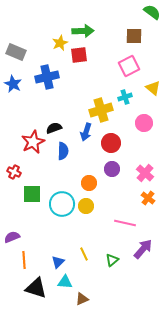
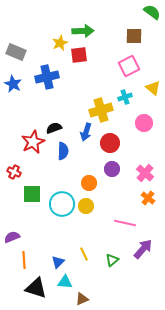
red circle: moved 1 px left
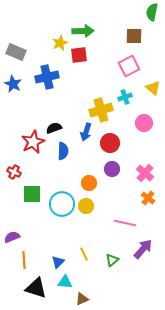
green semicircle: rotated 114 degrees counterclockwise
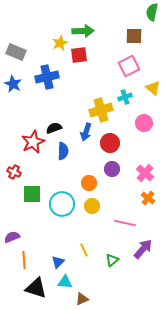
yellow circle: moved 6 px right
yellow line: moved 4 px up
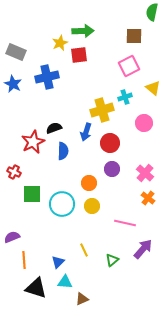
yellow cross: moved 1 px right
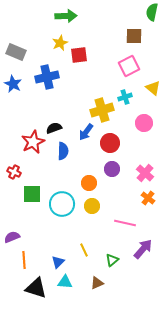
green arrow: moved 17 px left, 15 px up
blue arrow: rotated 18 degrees clockwise
brown triangle: moved 15 px right, 16 px up
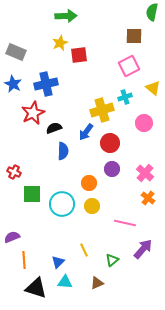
blue cross: moved 1 px left, 7 px down
red star: moved 29 px up
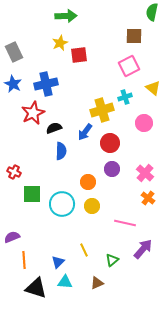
gray rectangle: moved 2 px left; rotated 42 degrees clockwise
blue arrow: moved 1 px left
blue semicircle: moved 2 px left
orange circle: moved 1 px left, 1 px up
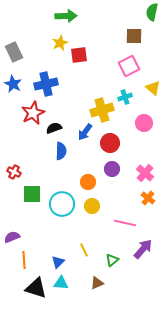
cyan triangle: moved 4 px left, 1 px down
